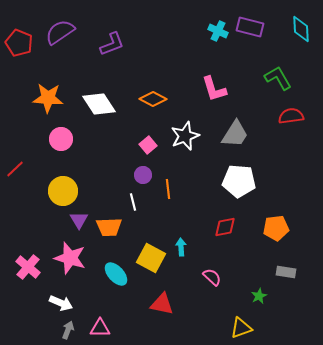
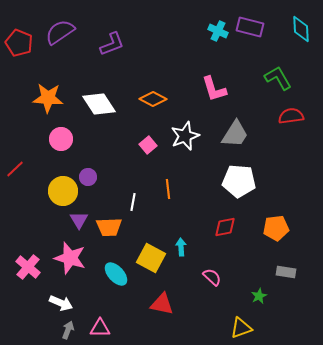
purple circle: moved 55 px left, 2 px down
white line: rotated 24 degrees clockwise
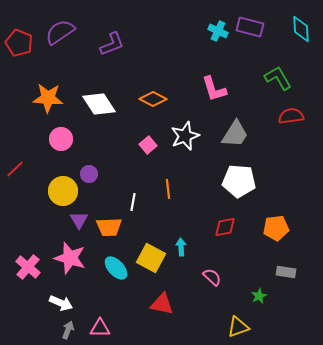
purple circle: moved 1 px right, 3 px up
cyan ellipse: moved 6 px up
yellow triangle: moved 3 px left, 1 px up
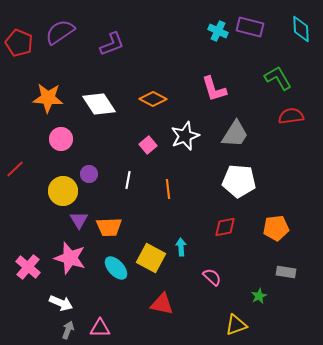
white line: moved 5 px left, 22 px up
yellow triangle: moved 2 px left, 2 px up
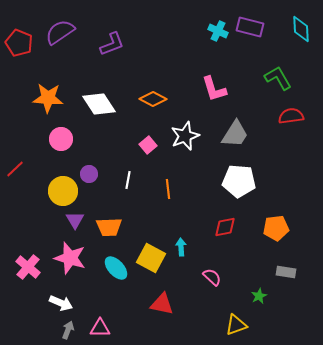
purple triangle: moved 4 px left
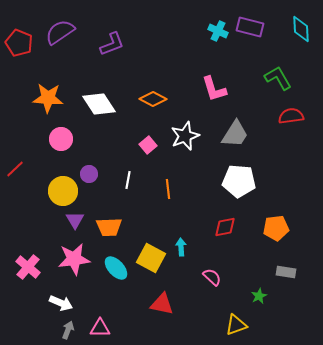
pink star: moved 4 px right, 1 px down; rotated 24 degrees counterclockwise
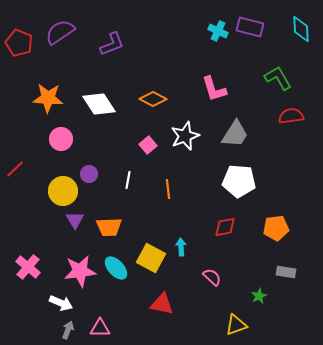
pink star: moved 6 px right, 12 px down
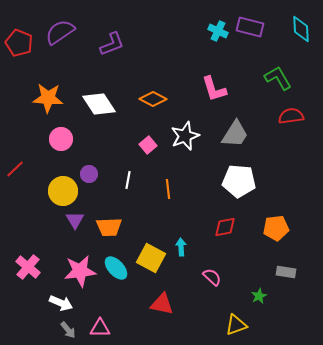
gray arrow: rotated 120 degrees clockwise
